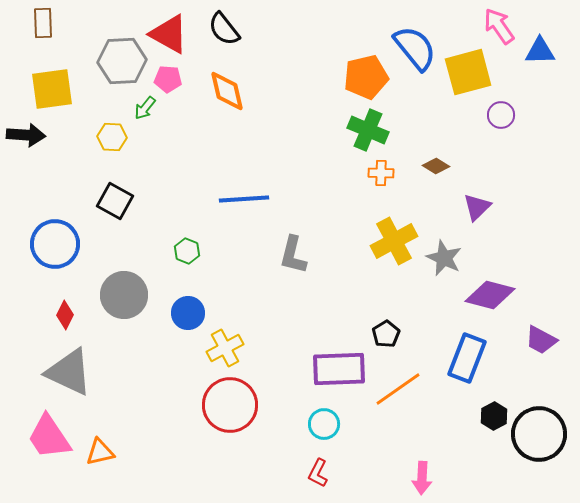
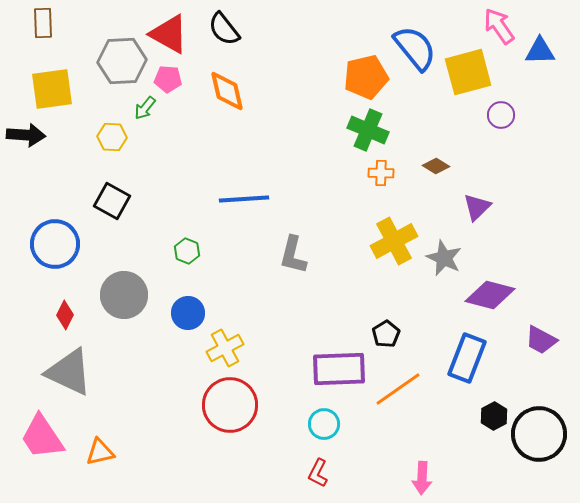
black square at (115, 201): moved 3 px left
pink trapezoid at (49, 437): moved 7 px left
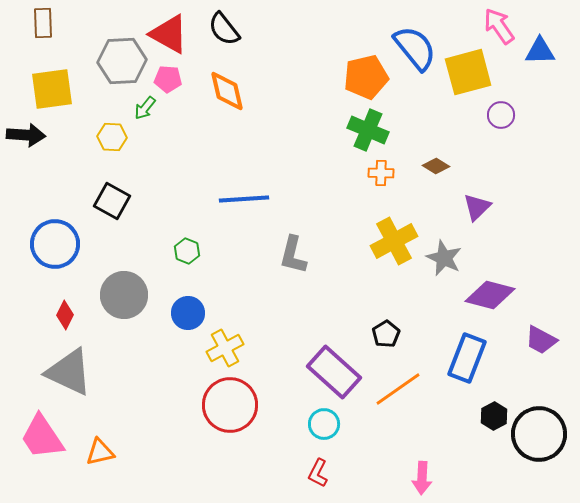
purple rectangle at (339, 369): moved 5 px left, 3 px down; rotated 44 degrees clockwise
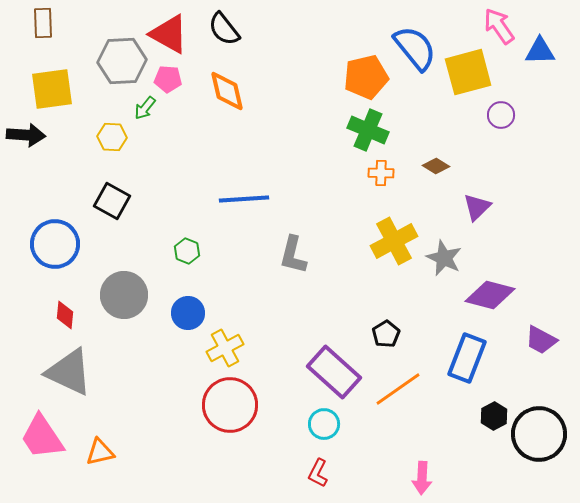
red diamond at (65, 315): rotated 20 degrees counterclockwise
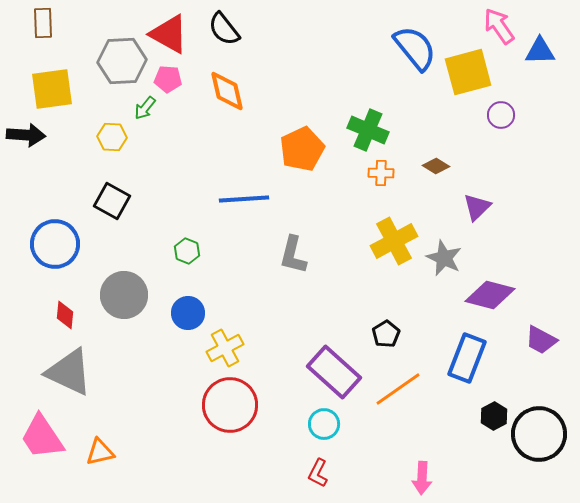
orange pentagon at (366, 77): moved 64 px left, 72 px down; rotated 12 degrees counterclockwise
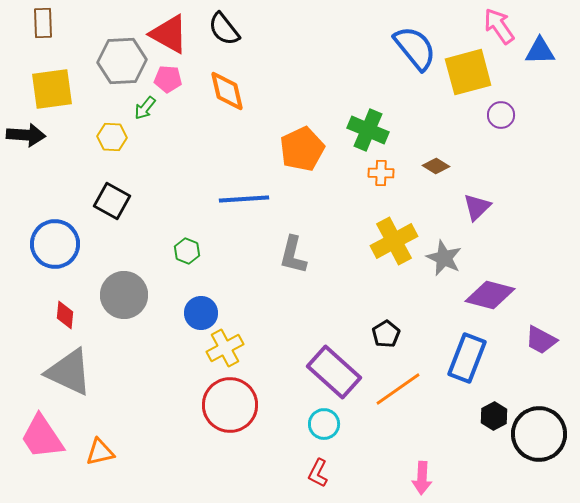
blue circle at (188, 313): moved 13 px right
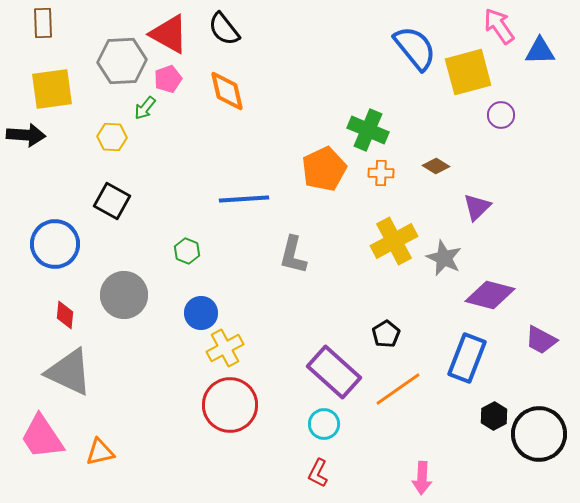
pink pentagon at (168, 79): rotated 24 degrees counterclockwise
orange pentagon at (302, 149): moved 22 px right, 20 px down
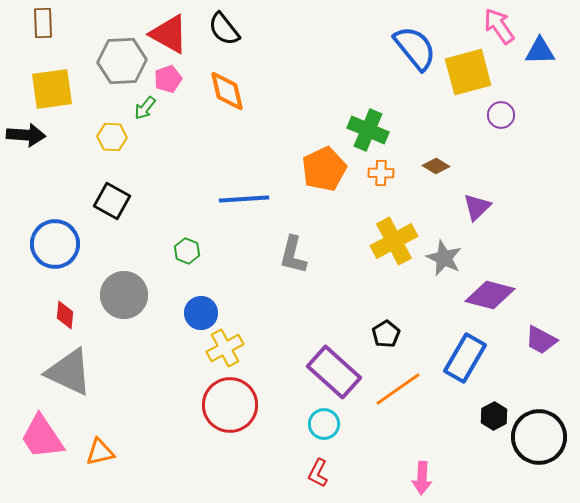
blue rectangle at (467, 358): moved 2 px left; rotated 9 degrees clockwise
black circle at (539, 434): moved 3 px down
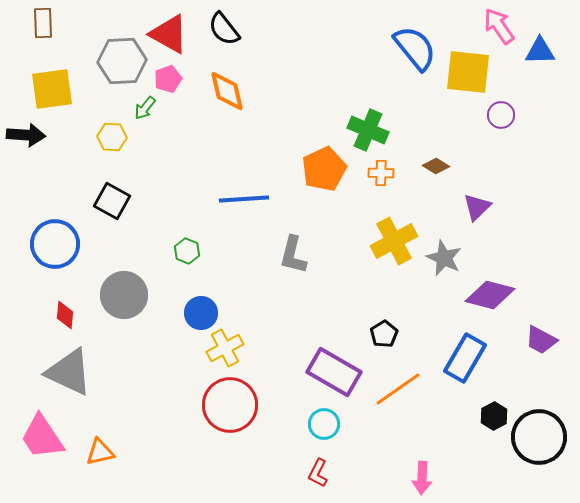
yellow square at (468, 72): rotated 21 degrees clockwise
black pentagon at (386, 334): moved 2 px left
purple rectangle at (334, 372): rotated 12 degrees counterclockwise
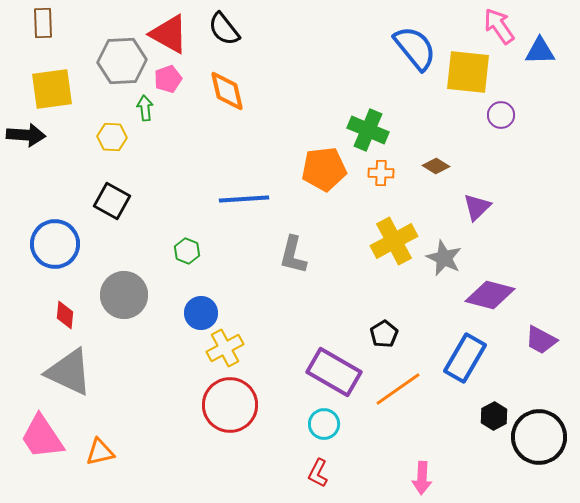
green arrow at (145, 108): rotated 135 degrees clockwise
orange pentagon at (324, 169): rotated 18 degrees clockwise
